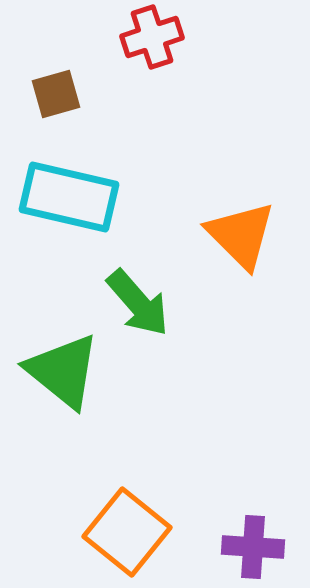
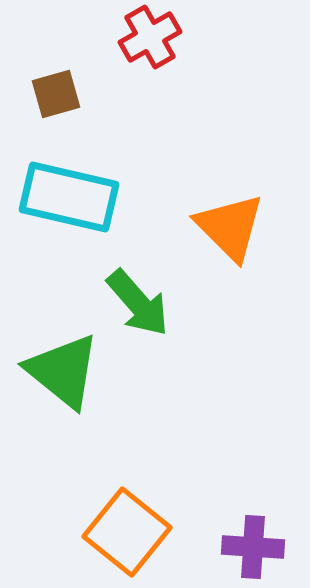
red cross: moved 2 px left; rotated 12 degrees counterclockwise
orange triangle: moved 11 px left, 8 px up
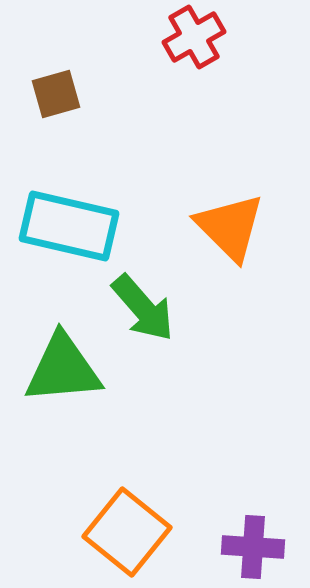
red cross: moved 44 px right
cyan rectangle: moved 29 px down
green arrow: moved 5 px right, 5 px down
green triangle: moved 2 px up; rotated 44 degrees counterclockwise
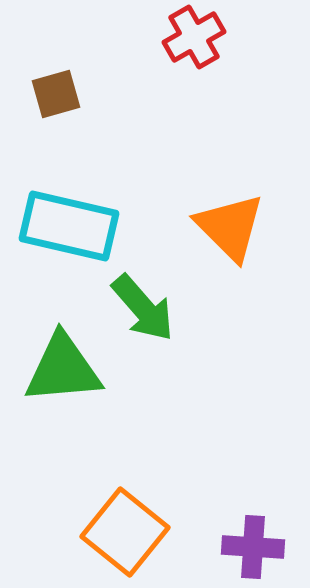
orange square: moved 2 px left
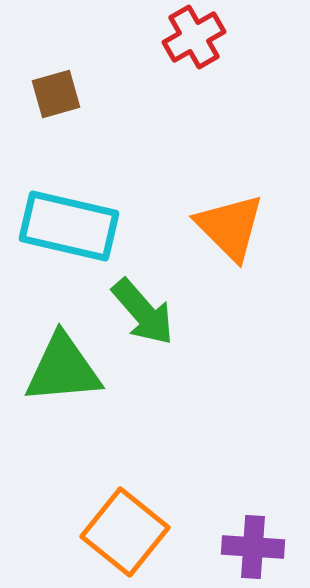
green arrow: moved 4 px down
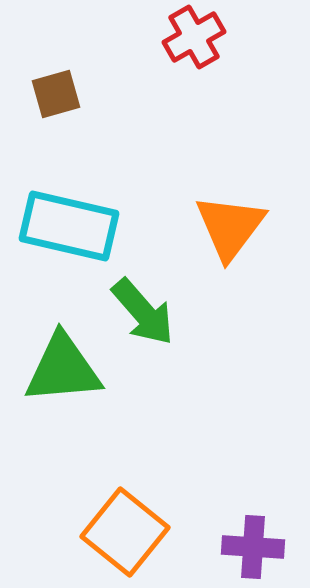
orange triangle: rotated 22 degrees clockwise
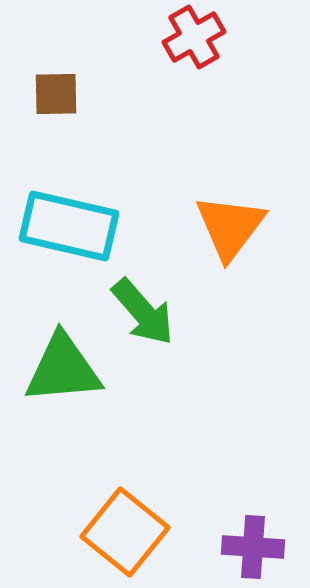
brown square: rotated 15 degrees clockwise
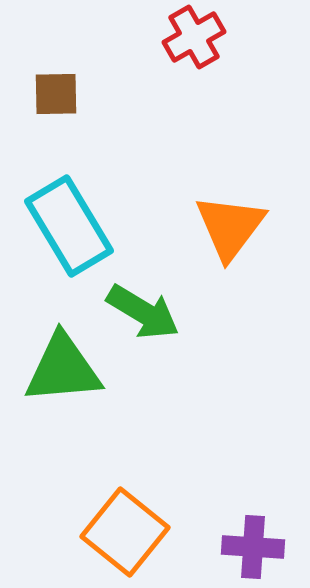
cyan rectangle: rotated 46 degrees clockwise
green arrow: rotated 18 degrees counterclockwise
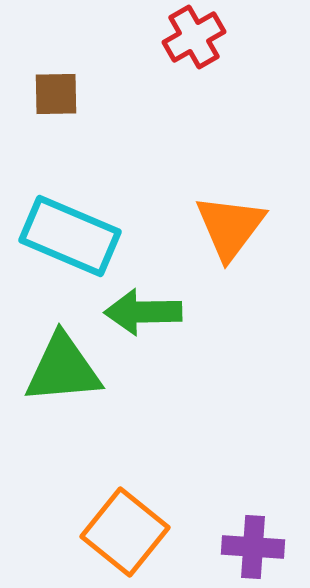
cyan rectangle: moved 1 px right, 10 px down; rotated 36 degrees counterclockwise
green arrow: rotated 148 degrees clockwise
